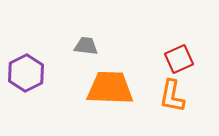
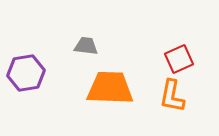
purple hexagon: rotated 18 degrees clockwise
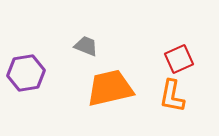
gray trapezoid: rotated 15 degrees clockwise
orange trapezoid: rotated 15 degrees counterclockwise
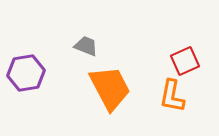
red square: moved 6 px right, 2 px down
orange trapezoid: rotated 75 degrees clockwise
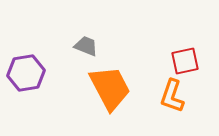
red square: rotated 12 degrees clockwise
orange L-shape: rotated 8 degrees clockwise
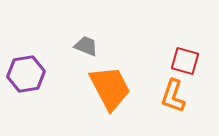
red square: rotated 28 degrees clockwise
purple hexagon: moved 1 px down
orange L-shape: moved 1 px right
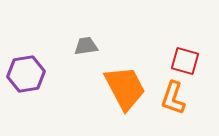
gray trapezoid: rotated 30 degrees counterclockwise
orange trapezoid: moved 15 px right
orange L-shape: moved 2 px down
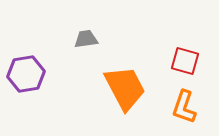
gray trapezoid: moved 7 px up
orange L-shape: moved 11 px right, 9 px down
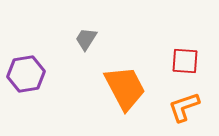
gray trapezoid: rotated 50 degrees counterclockwise
red square: rotated 12 degrees counterclockwise
orange L-shape: rotated 52 degrees clockwise
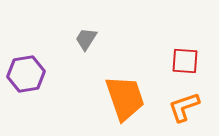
orange trapezoid: moved 10 px down; rotated 9 degrees clockwise
